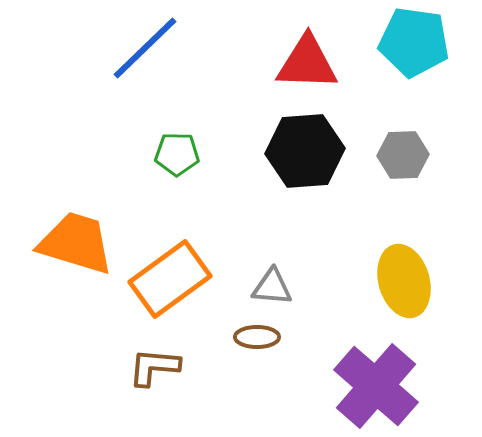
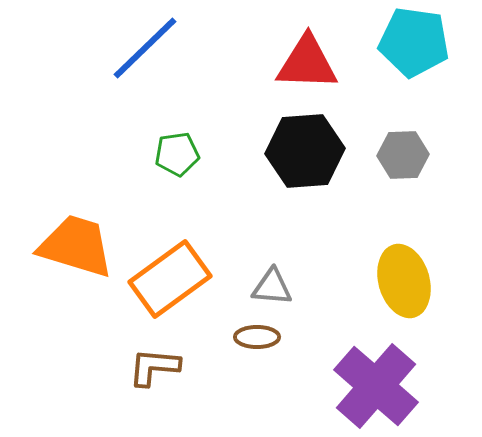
green pentagon: rotated 9 degrees counterclockwise
orange trapezoid: moved 3 px down
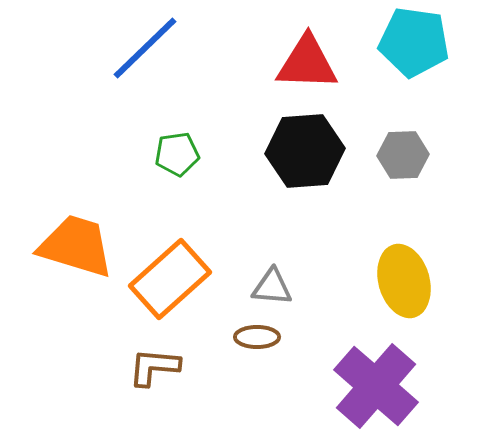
orange rectangle: rotated 6 degrees counterclockwise
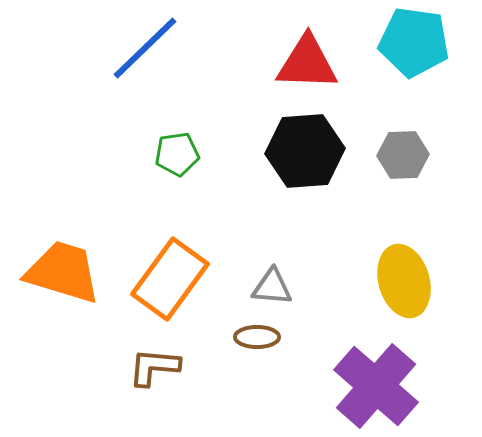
orange trapezoid: moved 13 px left, 26 px down
orange rectangle: rotated 12 degrees counterclockwise
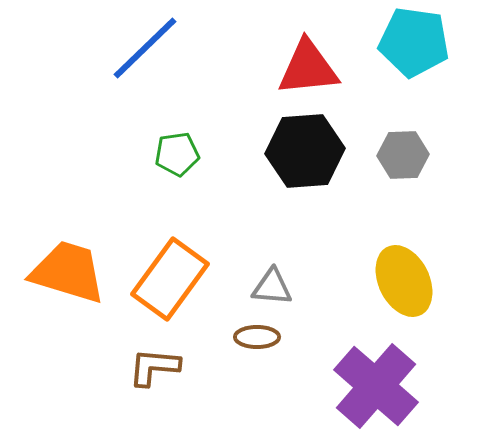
red triangle: moved 1 px right, 5 px down; rotated 8 degrees counterclockwise
orange trapezoid: moved 5 px right
yellow ellipse: rotated 10 degrees counterclockwise
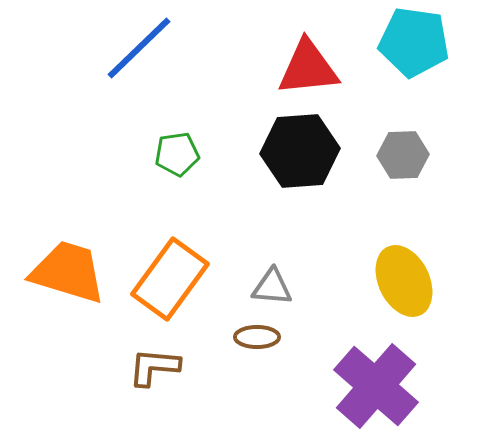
blue line: moved 6 px left
black hexagon: moved 5 px left
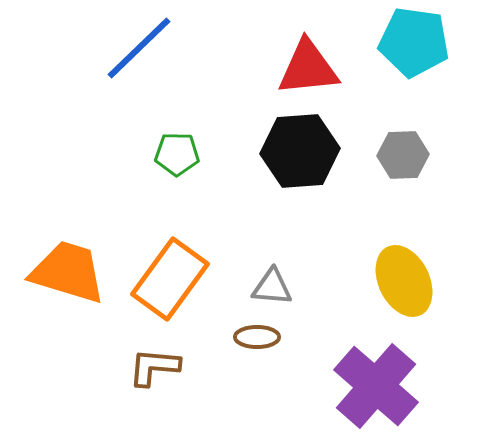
green pentagon: rotated 9 degrees clockwise
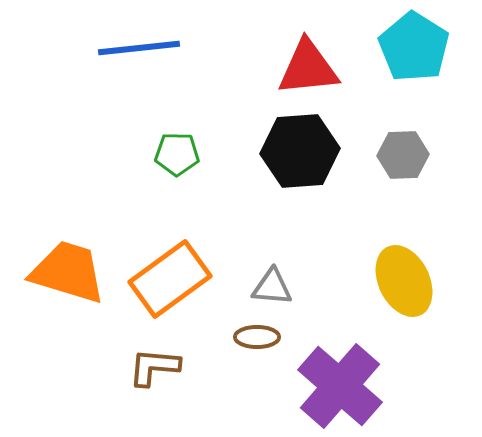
cyan pentagon: moved 5 px down; rotated 24 degrees clockwise
blue line: rotated 38 degrees clockwise
orange rectangle: rotated 18 degrees clockwise
purple cross: moved 36 px left
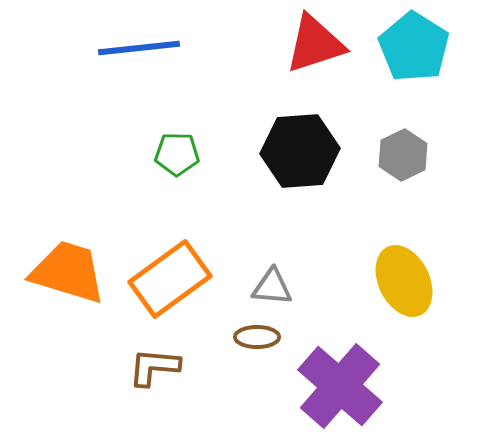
red triangle: moved 7 px right, 24 px up; rotated 12 degrees counterclockwise
gray hexagon: rotated 24 degrees counterclockwise
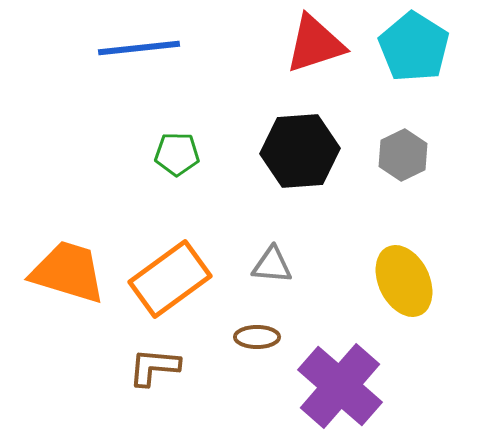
gray triangle: moved 22 px up
